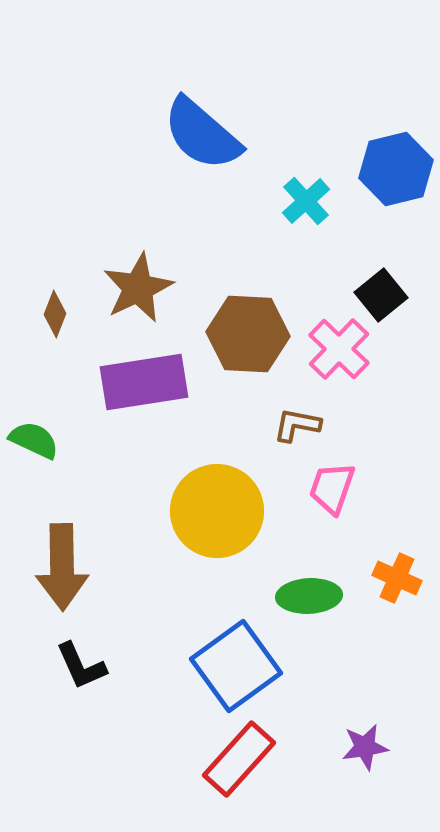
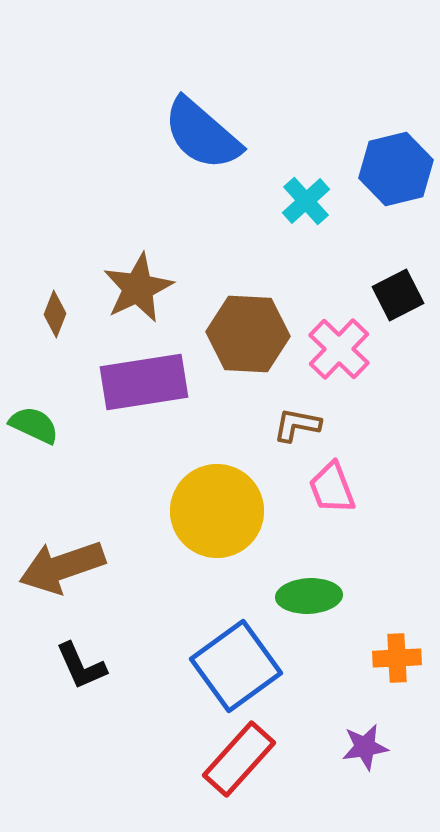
black square: moved 17 px right; rotated 12 degrees clockwise
green semicircle: moved 15 px up
pink trapezoid: rotated 40 degrees counterclockwise
brown arrow: rotated 72 degrees clockwise
orange cross: moved 80 px down; rotated 27 degrees counterclockwise
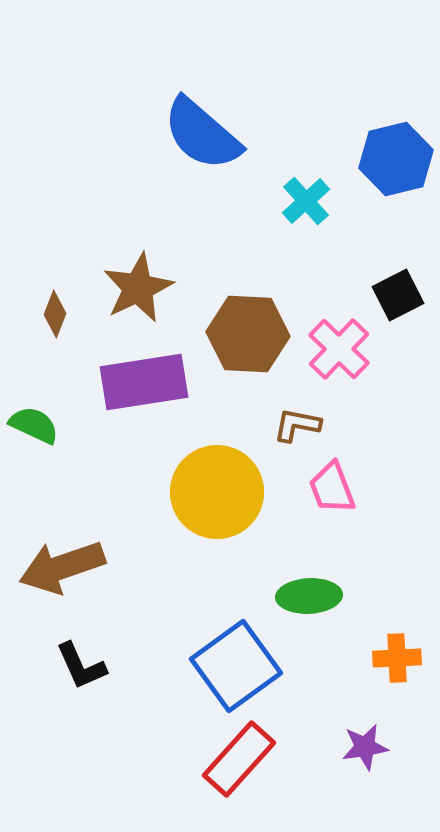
blue hexagon: moved 10 px up
yellow circle: moved 19 px up
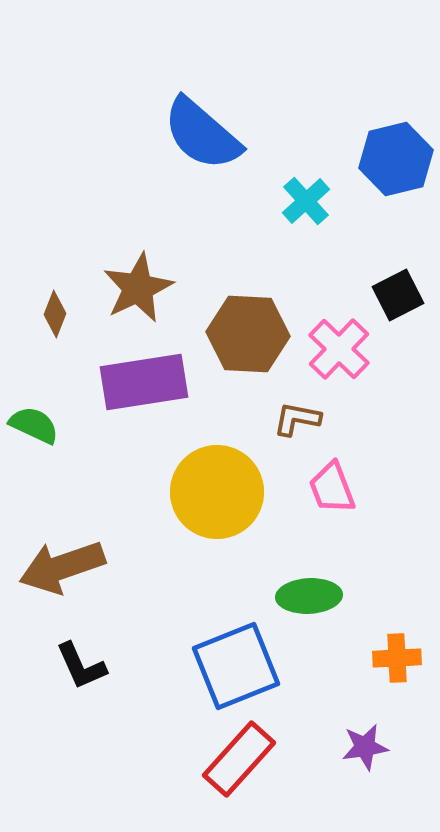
brown L-shape: moved 6 px up
blue square: rotated 14 degrees clockwise
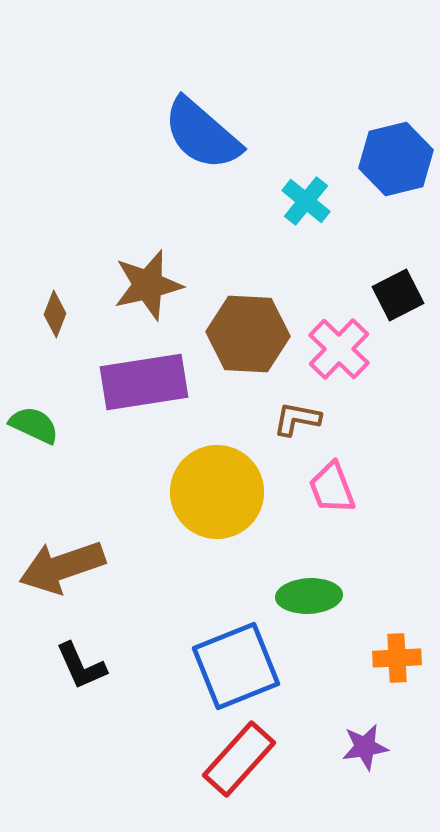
cyan cross: rotated 9 degrees counterclockwise
brown star: moved 10 px right, 3 px up; rotated 12 degrees clockwise
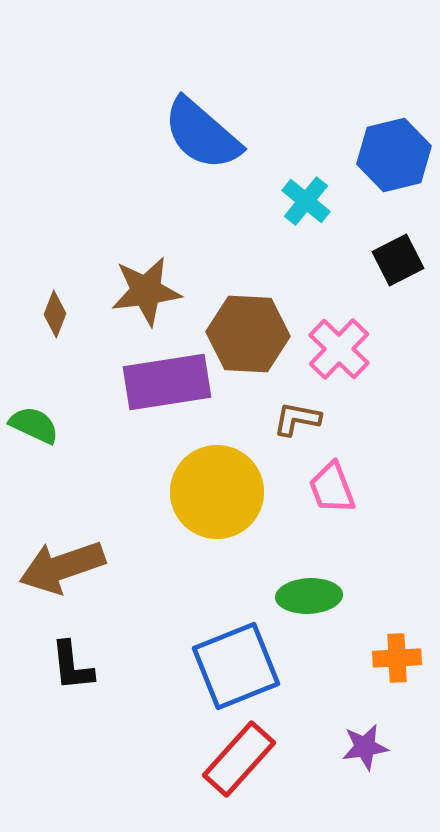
blue hexagon: moved 2 px left, 4 px up
brown star: moved 2 px left, 6 px down; rotated 6 degrees clockwise
black square: moved 35 px up
purple rectangle: moved 23 px right
black L-shape: moved 9 px left; rotated 18 degrees clockwise
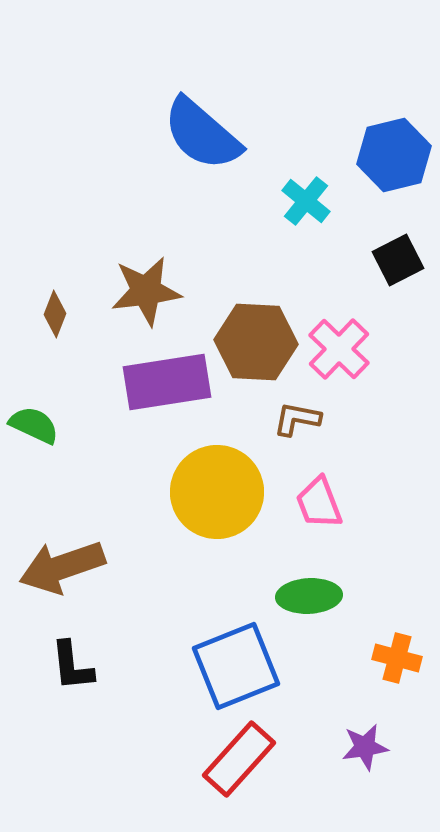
brown hexagon: moved 8 px right, 8 px down
pink trapezoid: moved 13 px left, 15 px down
orange cross: rotated 18 degrees clockwise
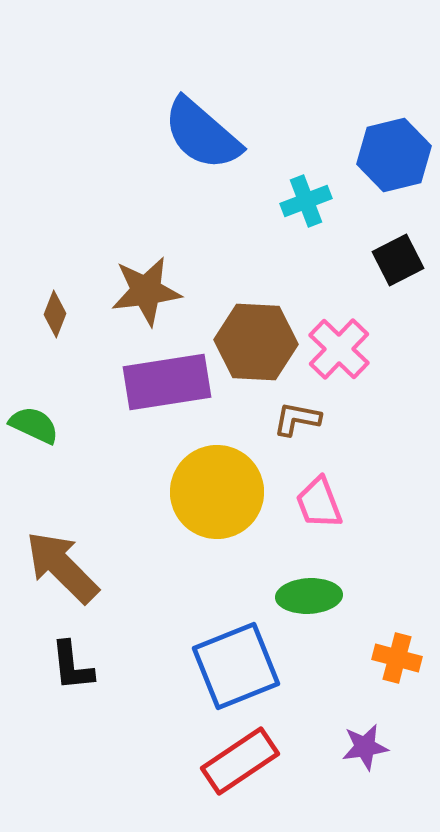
cyan cross: rotated 30 degrees clockwise
brown arrow: rotated 64 degrees clockwise
red rectangle: moved 1 px right, 2 px down; rotated 14 degrees clockwise
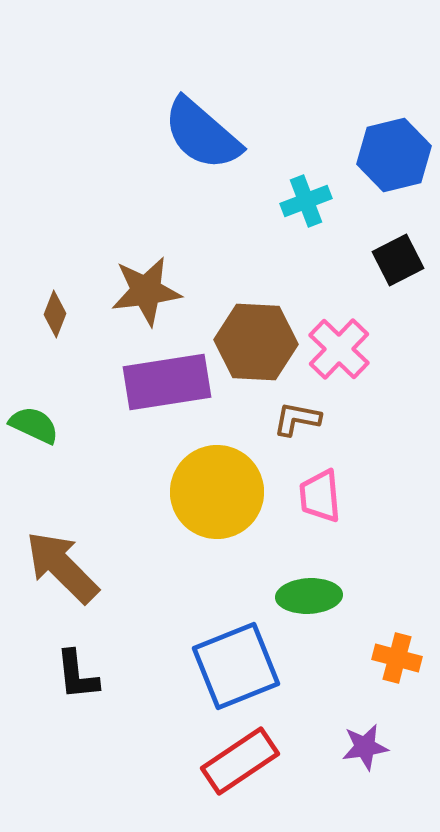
pink trapezoid: moved 1 px right, 7 px up; rotated 16 degrees clockwise
black L-shape: moved 5 px right, 9 px down
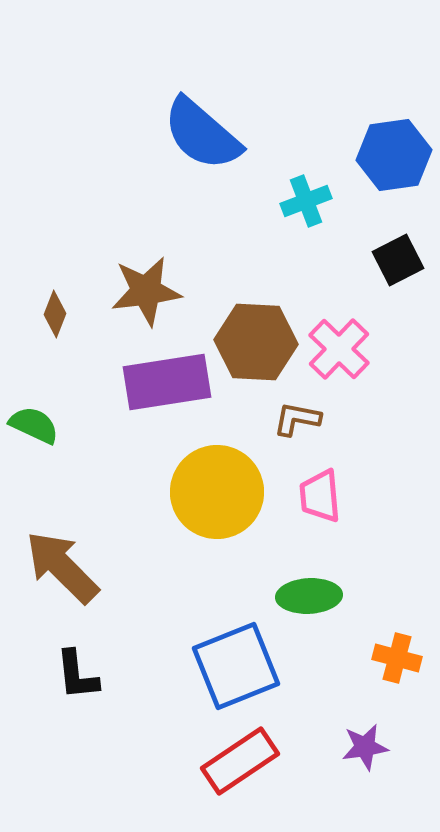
blue hexagon: rotated 6 degrees clockwise
